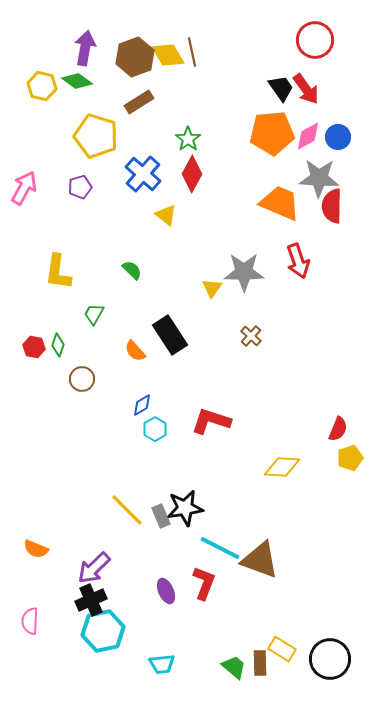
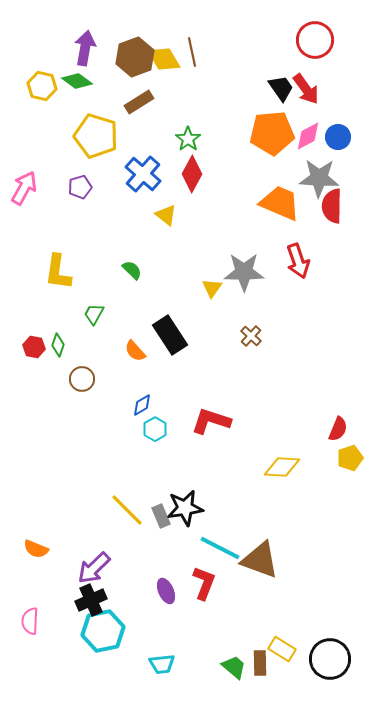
yellow diamond at (168, 55): moved 4 px left, 4 px down
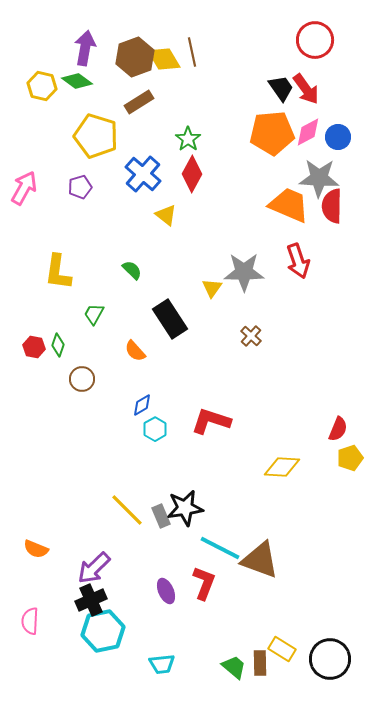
pink diamond at (308, 136): moved 4 px up
orange trapezoid at (280, 203): moved 9 px right, 2 px down
black rectangle at (170, 335): moved 16 px up
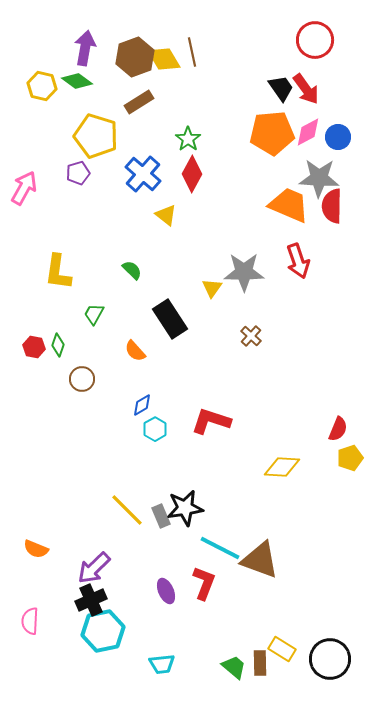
purple pentagon at (80, 187): moved 2 px left, 14 px up
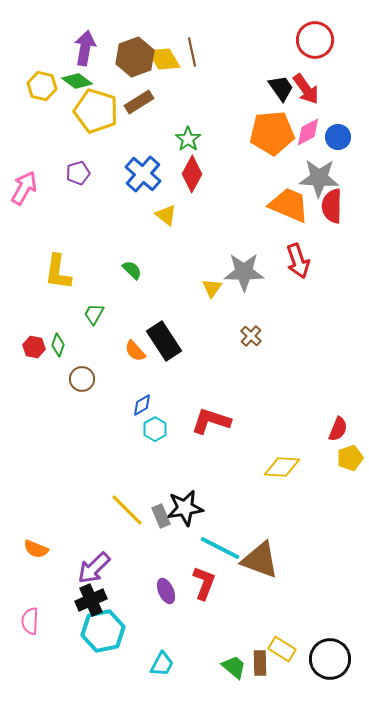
yellow pentagon at (96, 136): moved 25 px up
black rectangle at (170, 319): moved 6 px left, 22 px down
cyan trapezoid at (162, 664): rotated 56 degrees counterclockwise
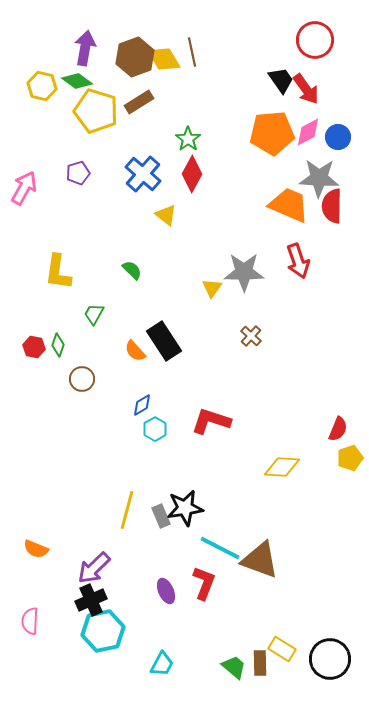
black trapezoid at (281, 88): moved 8 px up
yellow line at (127, 510): rotated 60 degrees clockwise
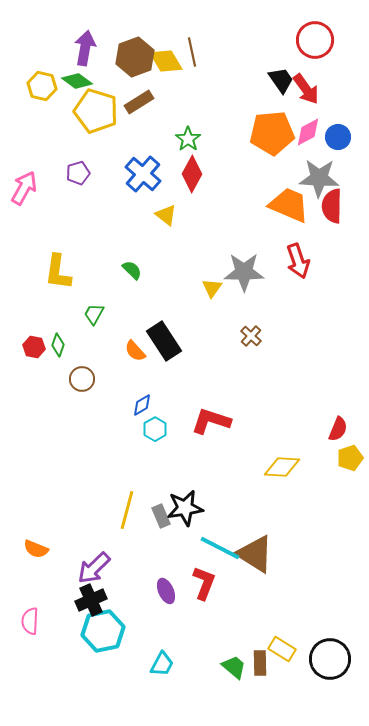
yellow diamond at (164, 59): moved 2 px right, 2 px down
brown triangle at (260, 560): moved 5 px left, 6 px up; rotated 12 degrees clockwise
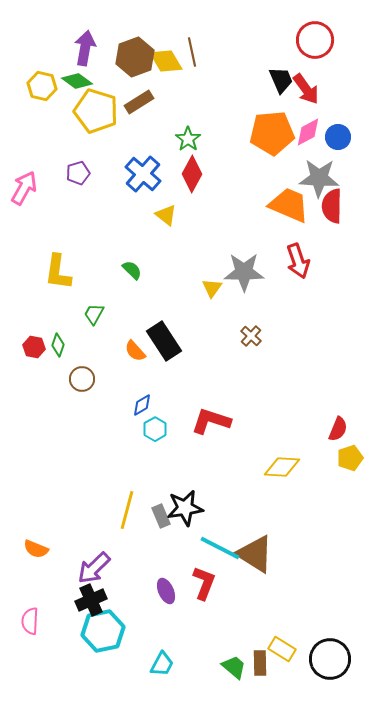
black trapezoid at (281, 80): rotated 12 degrees clockwise
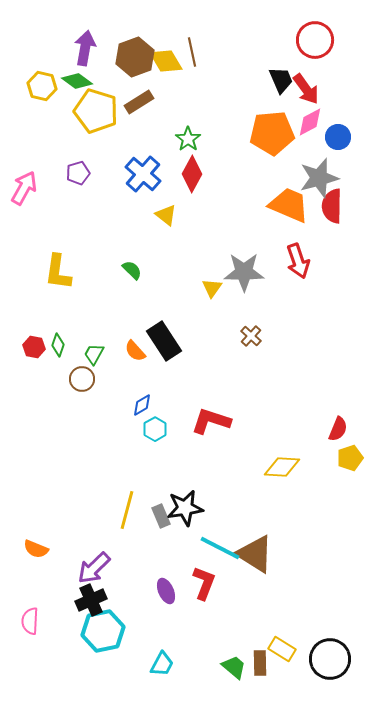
pink diamond at (308, 132): moved 2 px right, 10 px up
gray star at (319, 178): rotated 18 degrees counterclockwise
green trapezoid at (94, 314): moved 40 px down
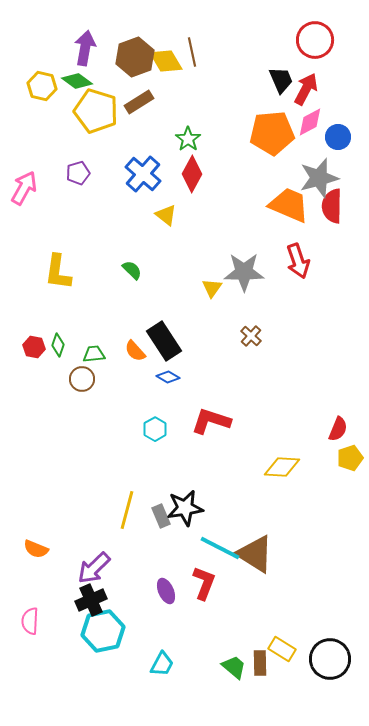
red arrow at (306, 89): rotated 116 degrees counterclockwise
green trapezoid at (94, 354): rotated 55 degrees clockwise
blue diamond at (142, 405): moved 26 px right, 28 px up; rotated 60 degrees clockwise
